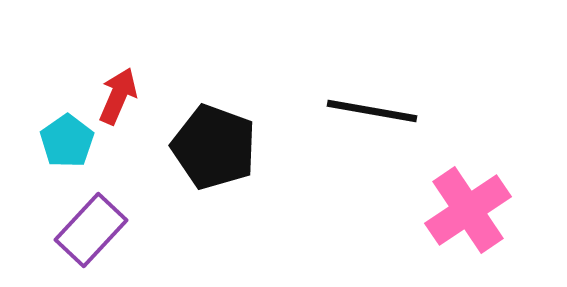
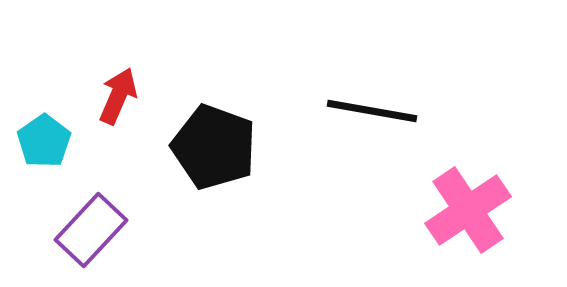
cyan pentagon: moved 23 px left
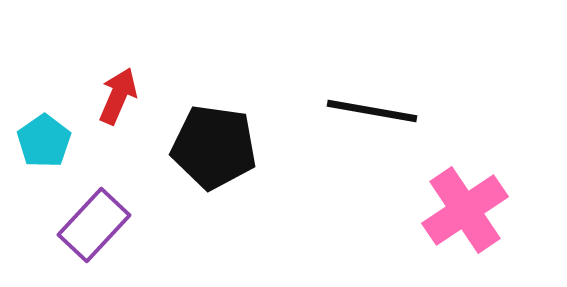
black pentagon: rotated 12 degrees counterclockwise
pink cross: moved 3 px left
purple rectangle: moved 3 px right, 5 px up
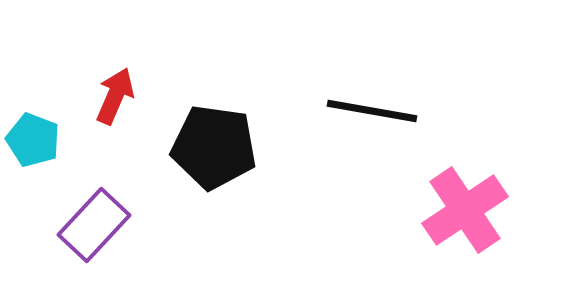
red arrow: moved 3 px left
cyan pentagon: moved 11 px left, 1 px up; rotated 16 degrees counterclockwise
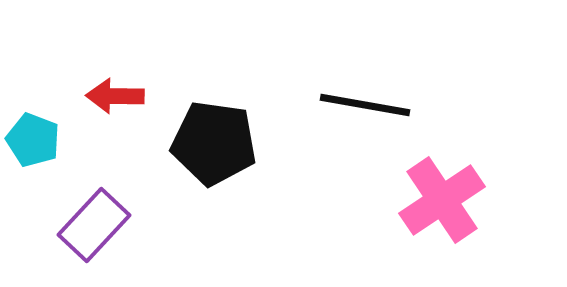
red arrow: rotated 112 degrees counterclockwise
black line: moved 7 px left, 6 px up
black pentagon: moved 4 px up
pink cross: moved 23 px left, 10 px up
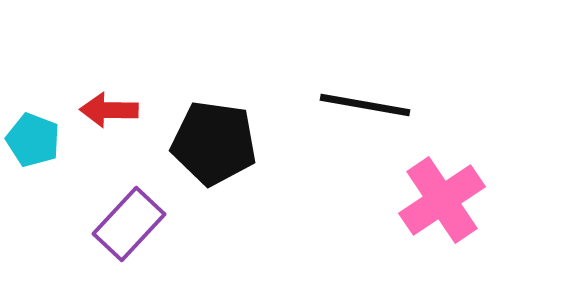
red arrow: moved 6 px left, 14 px down
purple rectangle: moved 35 px right, 1 px up
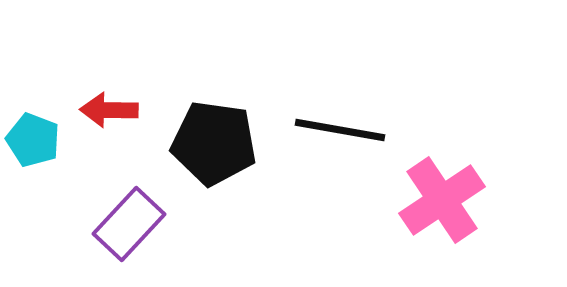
black line: moved 25 px left, 25 px down
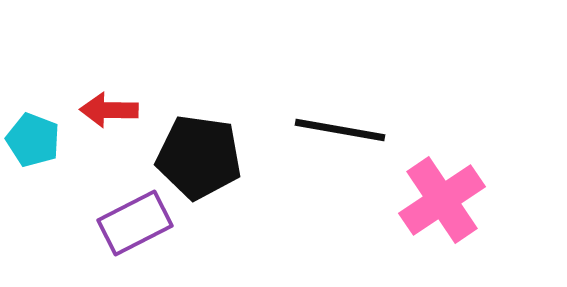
black pentagon: moved 15 px left, 14 px down
purple rectangle: moved 6 px right, 1 px up; rotated 20 degrees clockwise
